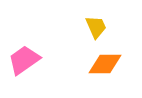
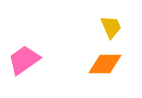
yellow trapezoid: moved 15 px right
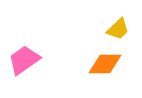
yellow trapezoid: moved 7 px right, 2 px down; rotated 70 degrees clockwise
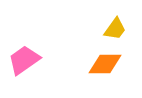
yellow trapezoid: moved 3 px left; rotated 10 degrees counterclockwise
